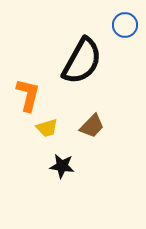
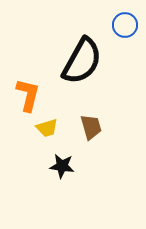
brown trapezoid: moved 1 px left, 1 px down; rotated 60 degrees counterclockwise
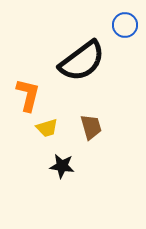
black semicircle: rotated 24 degrees clockwise
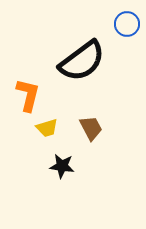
blue circle: moved 2 px right, 1 px up
brown trapezoid: moved 1 px down; rotated 12 degrees counterclockwise
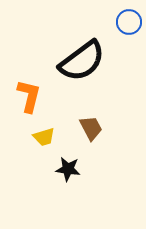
blue circle: moved 2 px right, 2 px up
orange L-shape: moved 1 px right, 1 px down
yellow trapezoid: moved 3 px left, 9 px down
black star: moved 6 px right, 3 px down
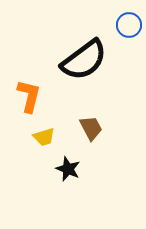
blue circle: moved 3 px down
black semicircle: moved 2 px right, 1 px up
black star: rotated 15 degrees clockwise
